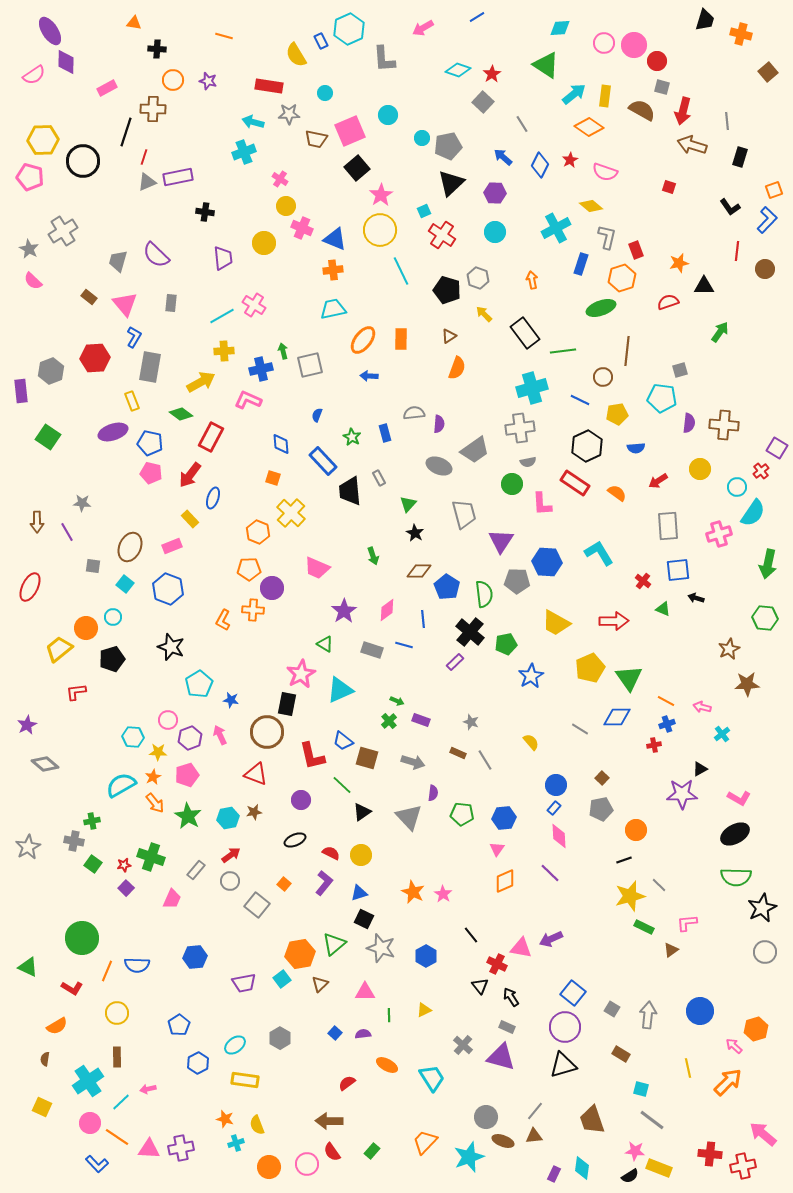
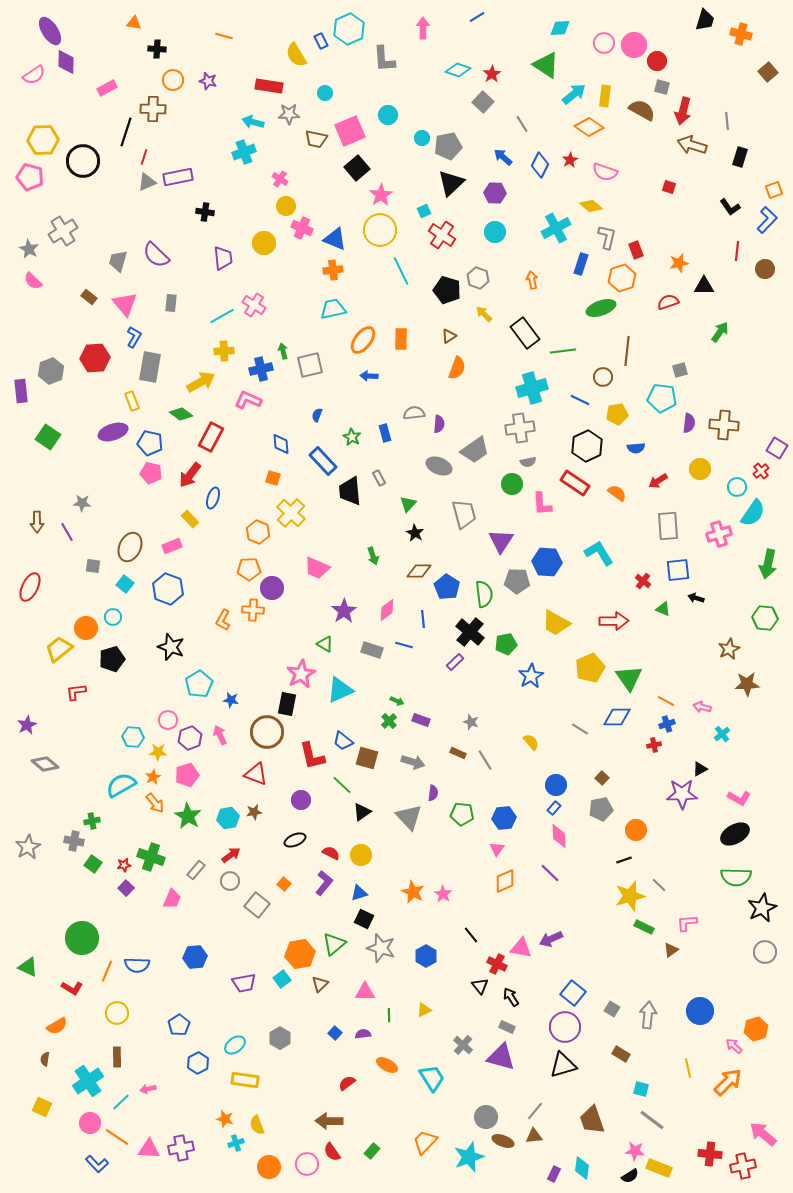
pink arrow at (423, 28): rotated 120 degrees clockwise
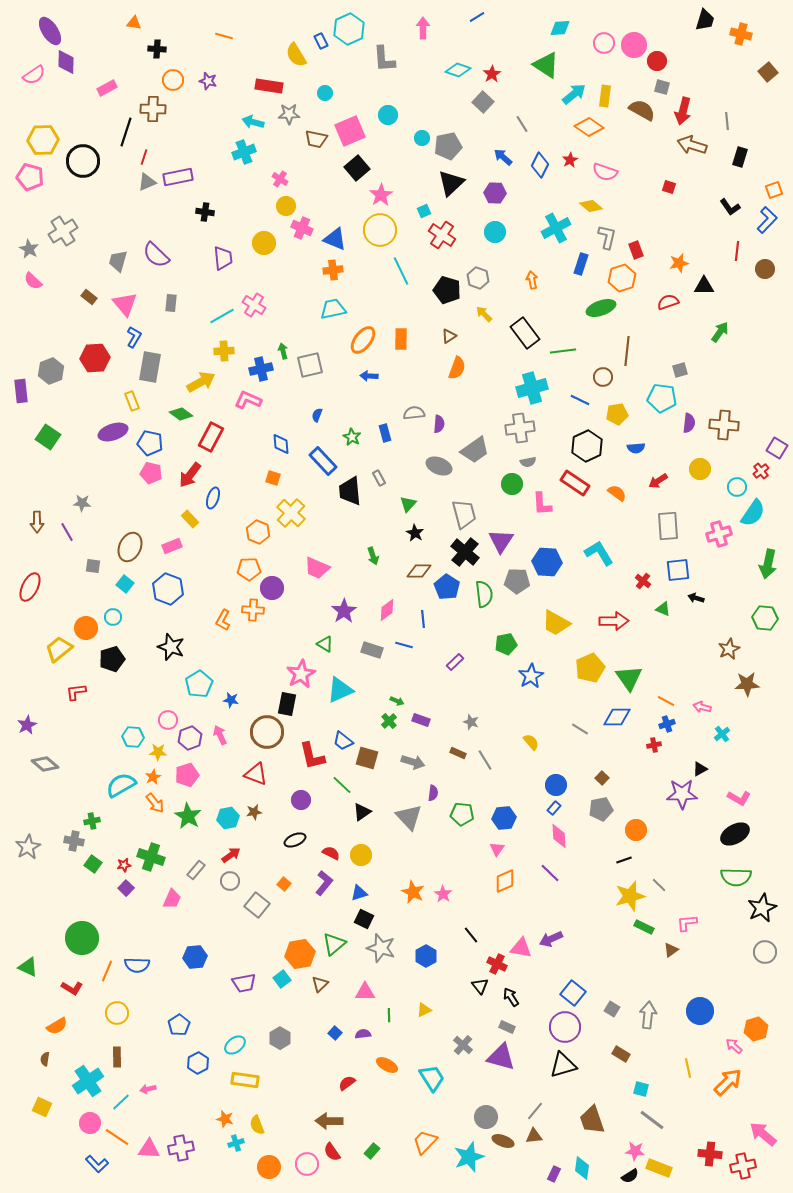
black cross at (470, 632): moved 5 px left, 80 px up
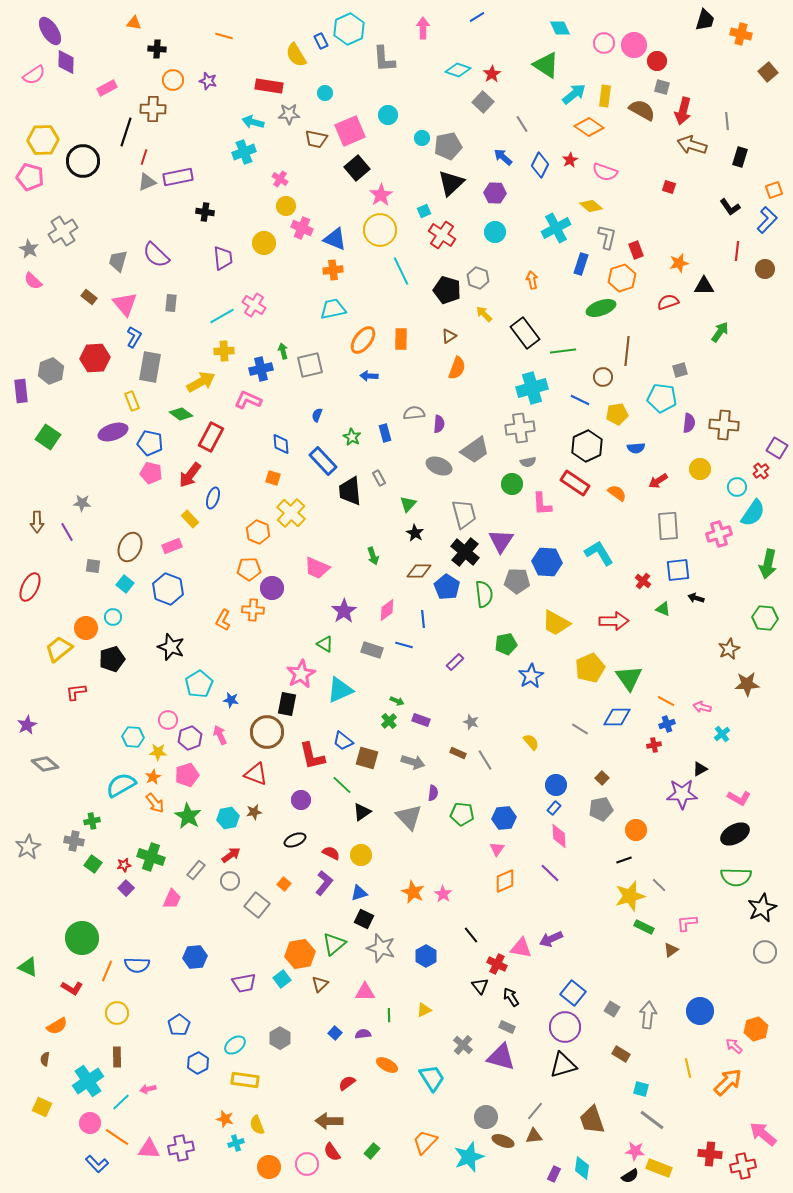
cyan diamond at (560, 28): rotated 70 degrees clockwise
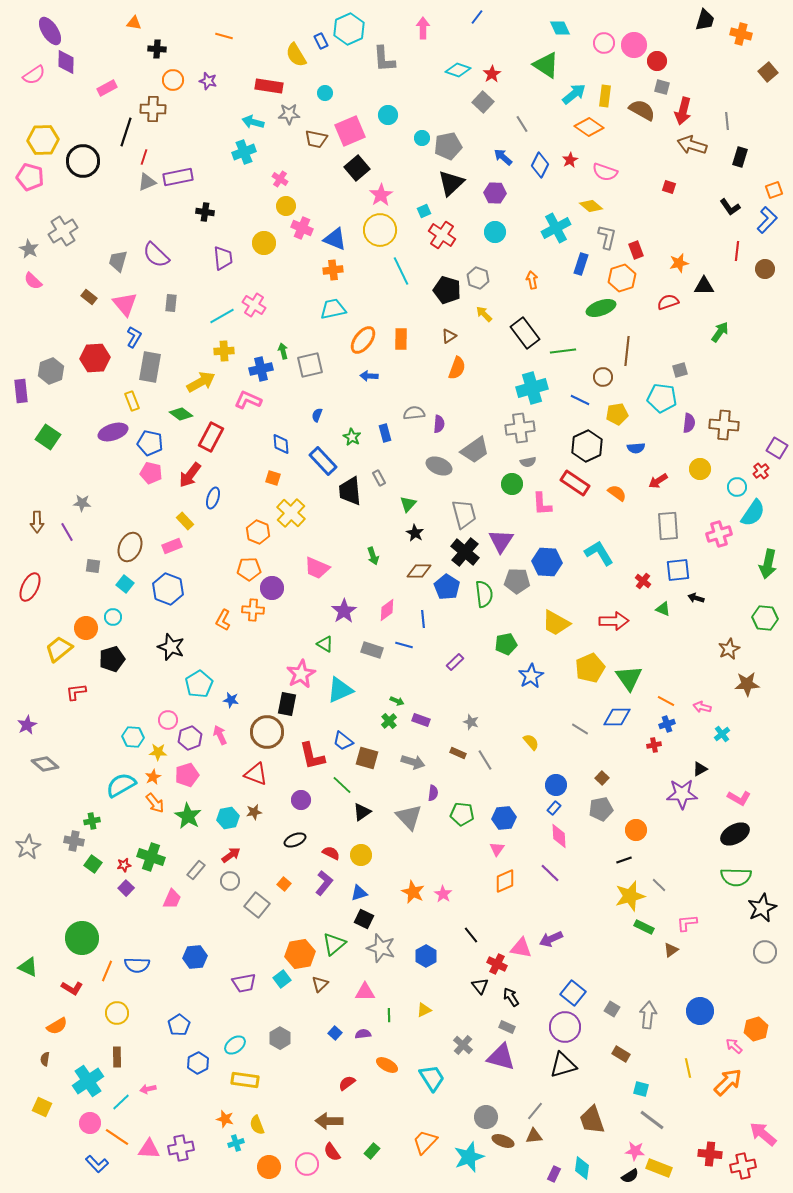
blue line at (477, 17): rotated 21 degrees counterclockwise
yellow rectangle at (190, 519): moved 5 px left, 2 px down
